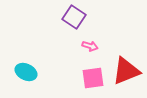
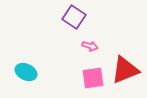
red triangle: moved 1 px left, 1 px up
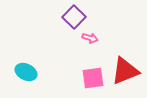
purple square: rotated 10 degrees clockwise
pink arrow: moved 8 px up
red triangle: moved 1 px down
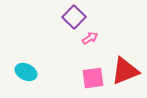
pink arrow: rotated 49 degrees counterclockwise
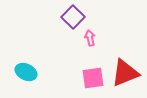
purple square: moved 1 px left
pink arrow: rotated 70 degrees counterclockwise
red triangle: moved 2 px down
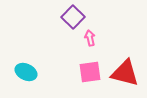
red triangle: rotated 36 degrees clockwise
pink square: moved 3 px left, 6 px up
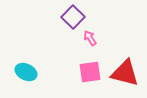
pink arrow: rotated 21 degrees counterclockwise
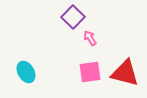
cyan ellipse: rotated 35 degrees clockwise
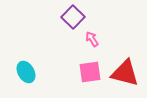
pink arrow: moved 2 px right, 1 px down
